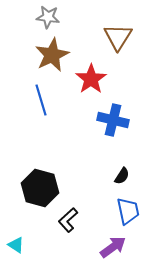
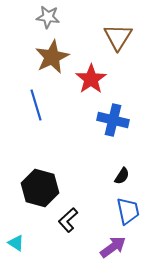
brown star: moved 2 px down
blue line: moved 5 px left, 5 px down
cyan triangle: moved 2 px up
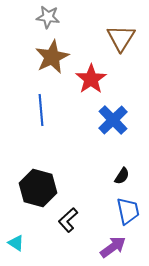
brown triangle: moved 3 px right, 1 px down
blue line: moved 5 px right, 5 px down; rotated 12 degrees clockwise
blue cross: rotated 32 degrees clockwise
black hexagon: moved 2 px left
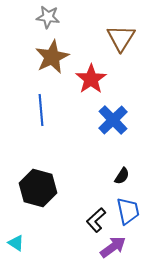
black L-shape: moved 28 px right
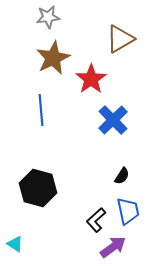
gray star: rotated 15 degrees counterclockwise
brown triangle: moved 1 px left, 1 px down; rotated 28 degrees clockwise
brown star: moved 1 px right, 1 px down
cyan triangle: moved 1 px left, 1 px down
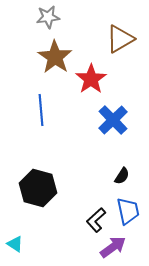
brown star: moved 2 px right, 1 px up; rotated 12 degrees counterclockwise
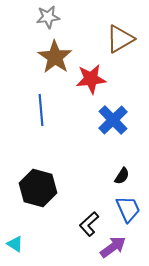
red star: rotated 28 degrees clockwise
blue trapezoid: moved 2 px up; rotated 12 degrees counterclockwise
black L-shape: moved 7 px left, 4 px down
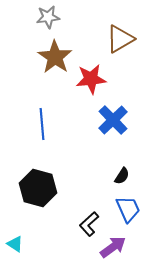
blue line: moved 1 px right, 14 px down
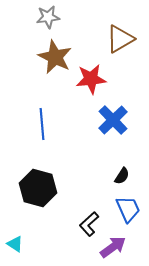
brown star: rotated 8 degrees counterclockwise
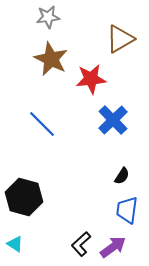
brown star: moved 4 px left, 2 px down
blue line: rotated 40 degrees counterclockwise
black hexagon: moved 14 px left, 9 px down
blue trapezoid: moved 1 px left, 1 px down; rotated 148 degrees counterclockwise
black L-shape: moved 8 px left, 20 px down
